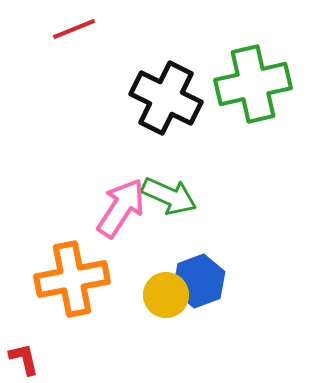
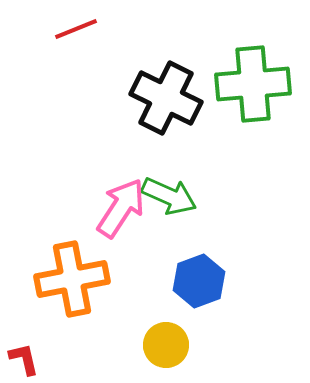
red line: moved 2 px right
green cross: rotated 8 degrees clockwise
yellow circle: moved 50 px down
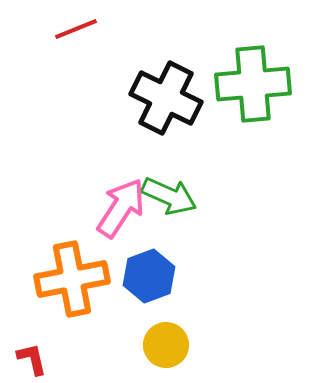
blue hexagon: moved 50 px left, 5 px up
red L-shape: moved 8 px right
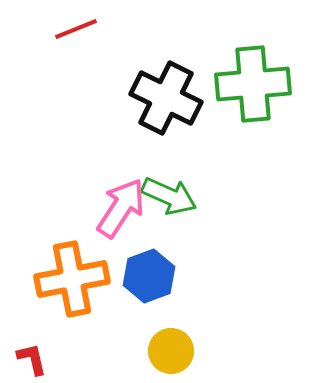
yellow circle: moved 5 px right, 6 px down
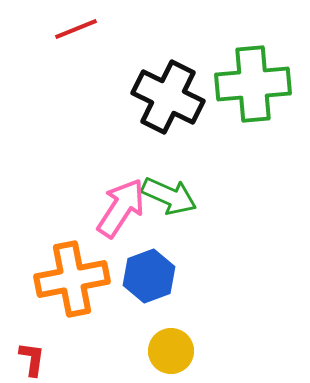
black cross: moved 2 px right, 1 px up
red L-shape: rotated 21 degrees clockwise
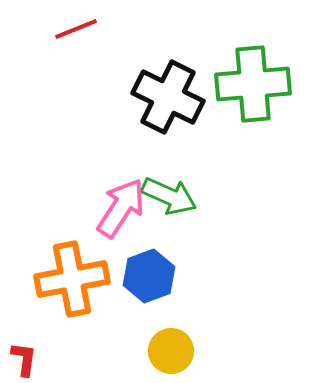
red L-shape: moved 8 px left
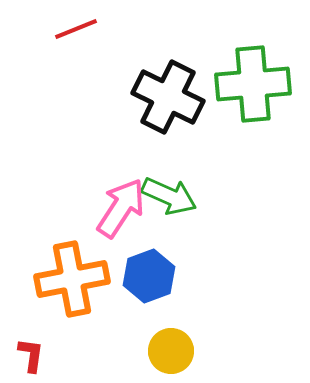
red L-shape: moved 7 px right, 4 px up
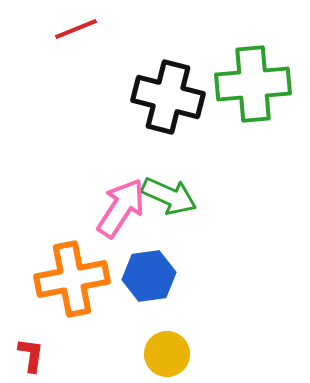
black cross: rotated 12 degrees counterclockwise
blue hexagon: rotated 12 degrees clockwise
yellow circle: moved 4 px left, 3 px down
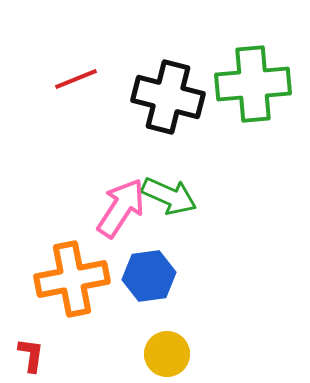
red line: moved 50 px down
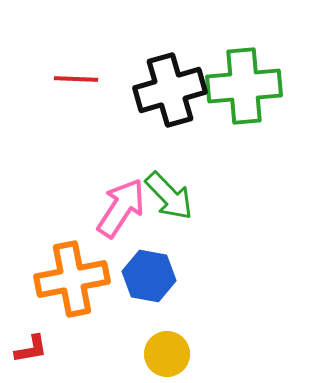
red line: rotated 24 degrees clockwise
green cross: moved 9 px left, 2 px down
black cross: moved 2 px right, 7 px up; rotated 30 degrees counterclockwise
green arrow: rotated 22 degrees clockwise
blue hexagon: rotated 18 degrees clockwise
red L-shape: moved 6 px up; rotated 72 degrees clockwise
